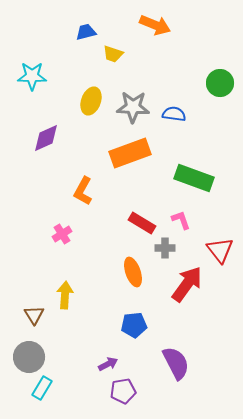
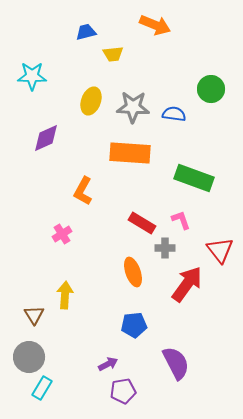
yellow trapezoid: rotated 25 degrees counterclockwise
green circle: moved 9 px left, 6 px down
orange rectangle: rotated 24 degrees clockwise
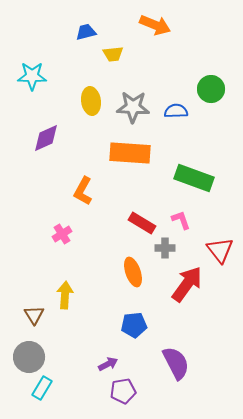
yellow ellipse: rotated 28 degrees counterclockwise
blue semicircle: moved 2 px right, 3 px up; rotated 10 degrees counterclockwise
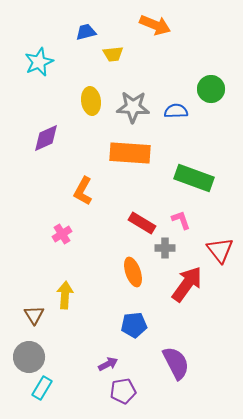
cyan star: moved 7 px right, 14 px up; rotated 24 degrees counterclockwise
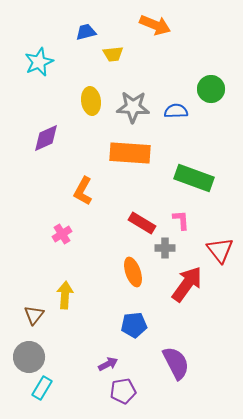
pink L-shape: rotated 15 degrees clockwise
brown triangle: rotated 10 degrees clockwise
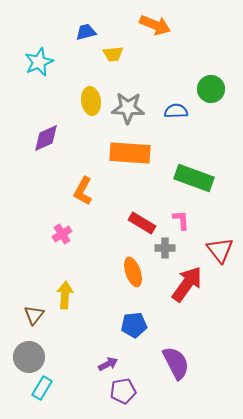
gray star: moved 5 px left, 1 px down
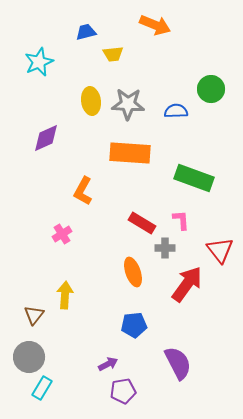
gray star: moved 4 px up
purple semicircle: moved 2 px right
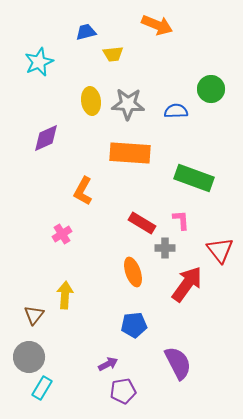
orange arrow: moved 2 px right
